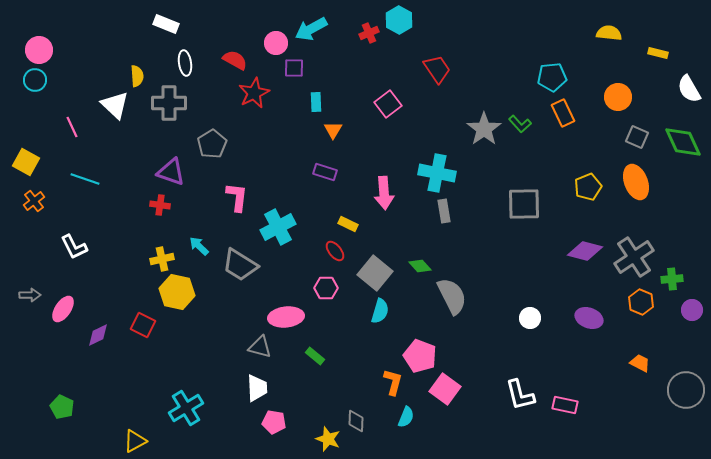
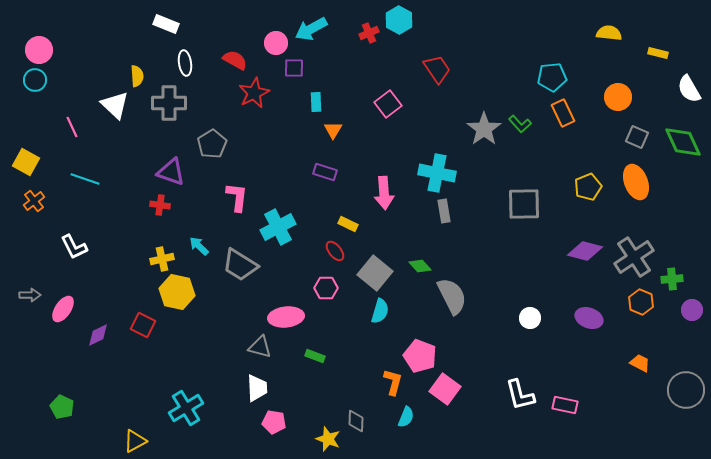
green rectangle at (315, 356): rotated 18 degrees counterclockwise
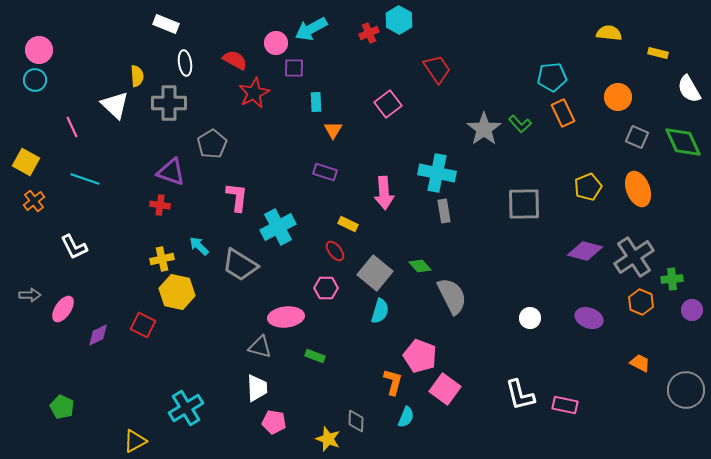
orange ellipse at (636, 182): moved 2 px right, 7 px down
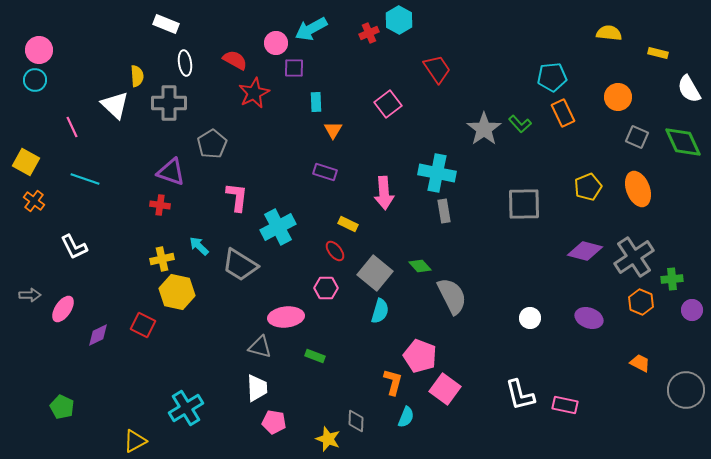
orange cross at (34, 201): rotated 15 degrees counterclockwise
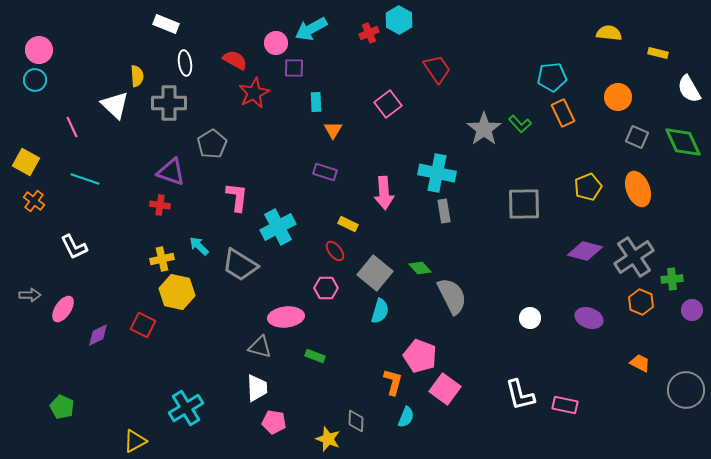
green diamond at (420, 266): moved 2 px down
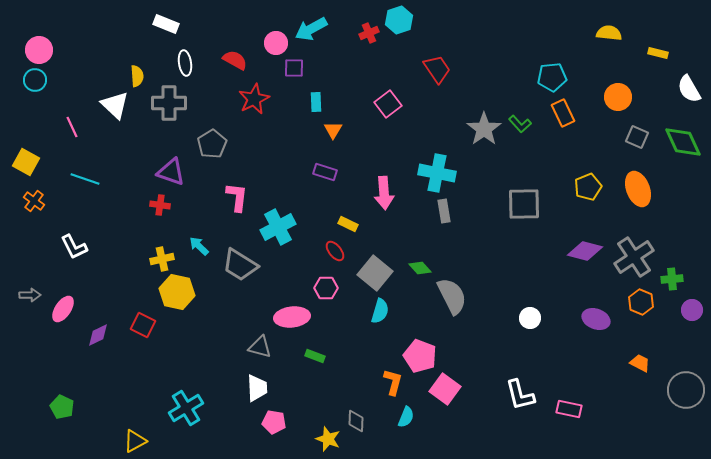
cyan hexagon at (399, 20): rotated 12 degrees clockwise
red star at (254, 93): moved 6 px down
pink ellipse at (286, 317): moved 6 px right
purple ellipse at (589, 318): moved 7 px right, 1 px down
pink rectangle at (565, 405): moved 4 px right, 4 px down
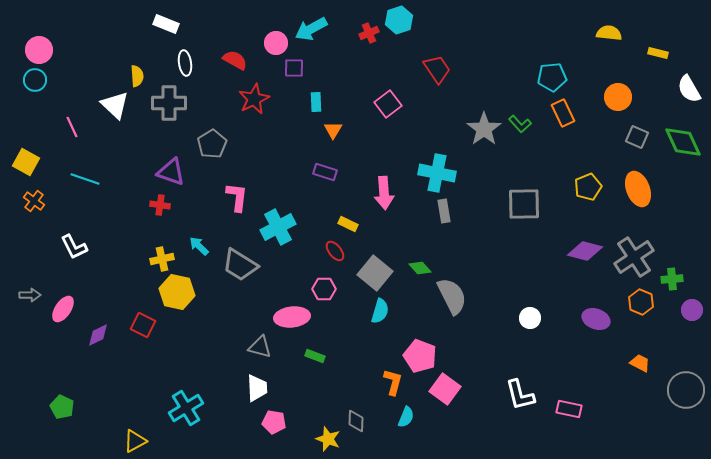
pink hexagon at (326, 288): moved 2 px left, 1 px down
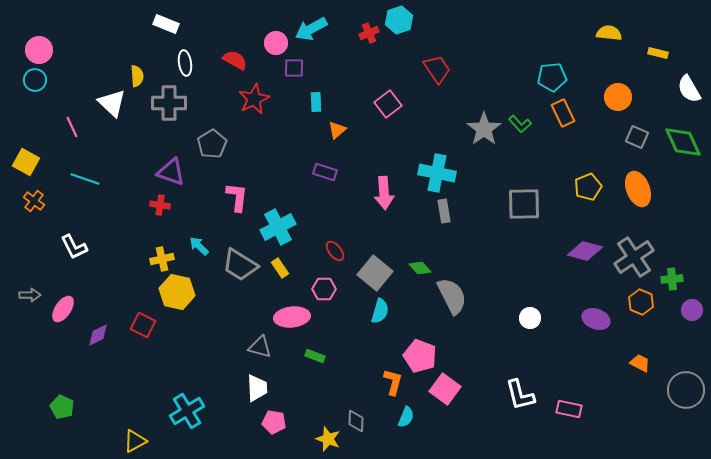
white triangle at (115, 105): moved 3 px left, 2 px up
orange triangle at (333, 130): moved 4 px right; rotated 18 degrees clockwise
yellow rectangle at (348, 224): moved 68 px left, 44 px down; rotated 30 degrees clockwise
cyan cross at (186, 408): moved 1 px right, 3 px down
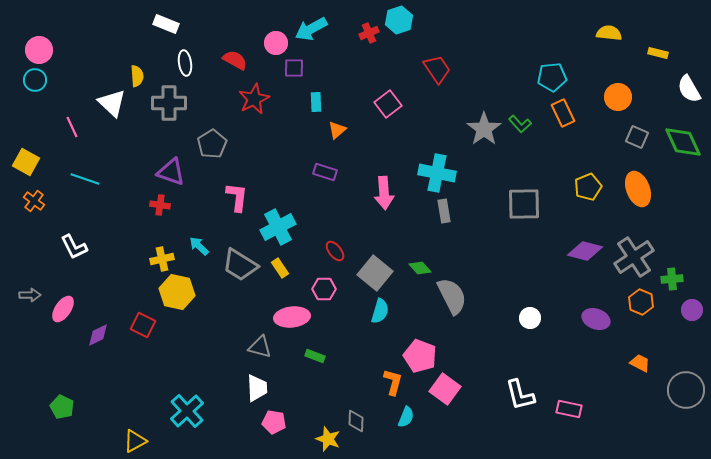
cyan cross at (187, 411): rotated 12 degrees counterclockwise
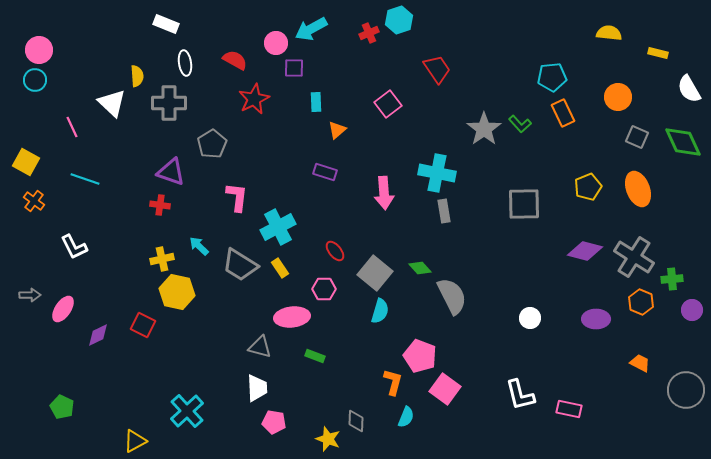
gray cross at (634, 257): rotated 24 degrees counterclockwise
purple ellipse at (596, 319): rotated 20 degrees counterclockwise
